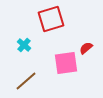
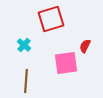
red semicircle: moved 1 px left, 2 px up; rotated 24 degrees counterclockwise
brown line: rotated 45 degrees counterclockwise
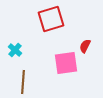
cyan cross: moved 9 px left, 5 px down
brown line: moved 3 px left, 1 px down
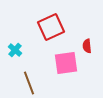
red square: moved 8 px down; rotated 8 degrees counterclockwise
red semicircle: moved 2 px right; rotated 32 degrees counterclockwise
brown line: moved 6 px right, 1 px down; rotated 25 degrees counterclockwise
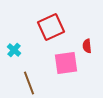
cyan cross: moved 1 px left
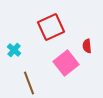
pink square: rotated 30 degrees counterclockwise
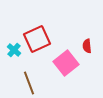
red square: moved 14 px left, 12 px down
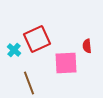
pink square: rotated 35 degrees clockwise
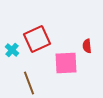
cyan cross: moved 2 px left
